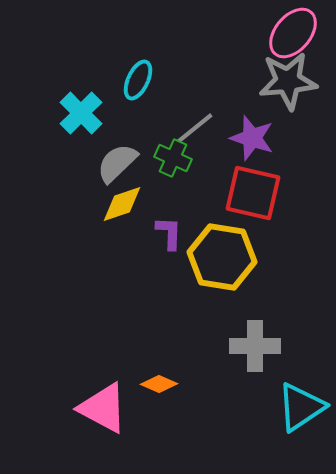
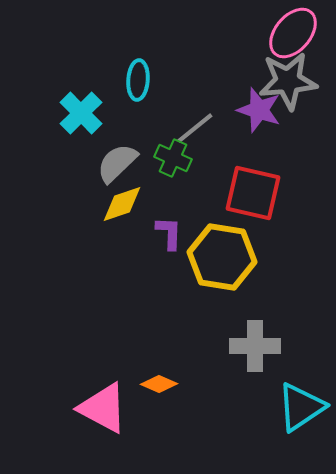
cyan ellipse: rotated 21 degrees counterclockwise
purple star: moved 7 px right, 28 px up
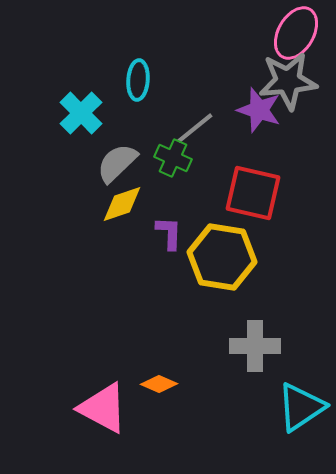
pink ellipse: moved 3 px right; rotated 10 degrees counterclockwise
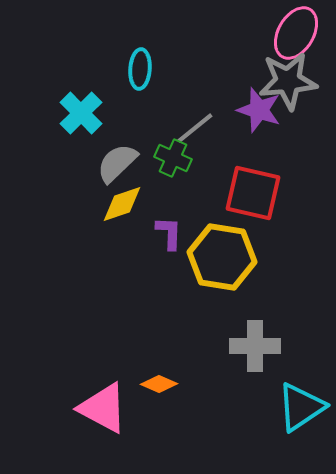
cyan ellipse: moved 2 px right, 11 px up
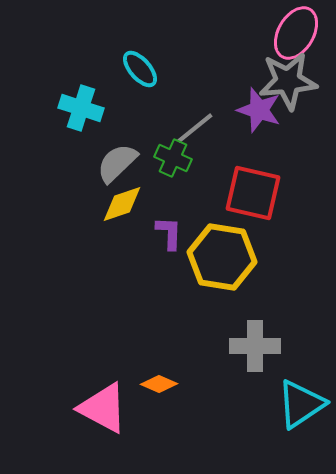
cyan ellipse: rotated 45 degrees counterclockwise
cyan cross: moved 5 px up; rotated 27 degrees counterclockwise
cyan triangle: moved 3 px up
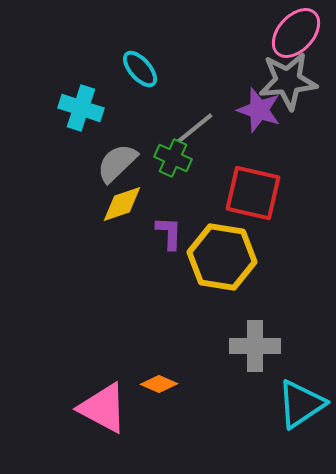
pink ellipse: rotated 12 degrees clockwise
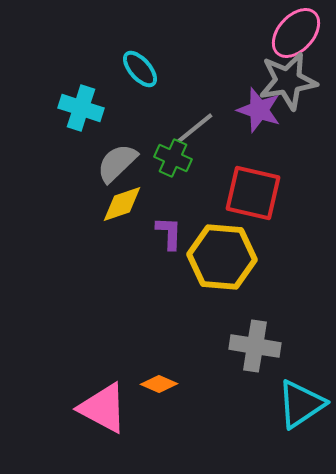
gray star: rotated 4 degrees counterclockwise
yellow hexagon: rotated 4 degrees counterclockwise
gray cross: rotated 9 degrees clockwise
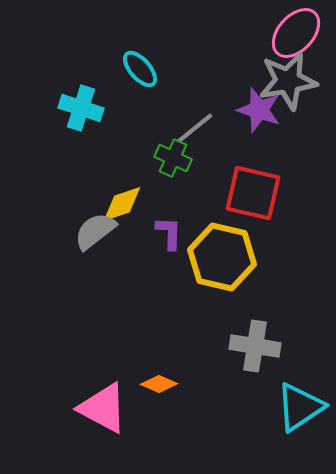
gray semicircle: moved 22 px left, 68 px down; rotated 6 degrees clockwise
yellow hexagon: rotated 8 degrees clockwise
cyan triangle: moved 1 px left, 3 px down
